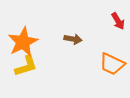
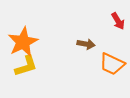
brown arrow: moved 13 px right, 5 px down
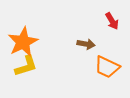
red arrow: moved 6 px left
orange trapezoid: moved 5 px left, 3 px down
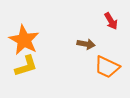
red arrow: moved 1 px left
orange star: moved 1 px right, 2 px up; rotated 16 degrees counterclockwise
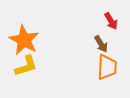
brown arrow: moved 15 px right; rotated 48 degrees clockwise
orange trapezoid: rotated 112 degrees counterclockwise
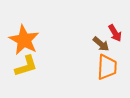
red arrow: moved 4 px right, 12 px down
brown arrow: rotated 18 degrees counterclockwise
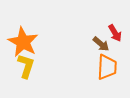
orange star: moved 1 px left, 2 px down
yellow L-shape: rotated 55 degrees counterclockwise
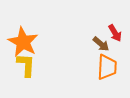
yellow L-shape: moved 1 px up; rotated 15 degrees counterclockwise
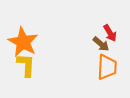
red arrow: moved 5 px left
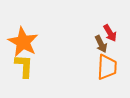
brown arrow: rotated 24 degrees clockwise
yellow L-shape: moved 2 px left, 1 px down
